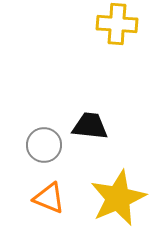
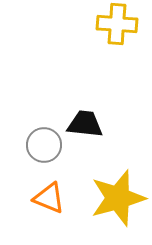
black trapezoid: moved 5 px left, 2 px up
yellow star: rotated 8 degrees clockwise
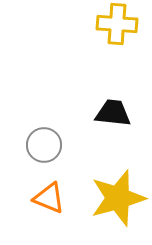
black trapezoid: moved 28 px right, 11 px up
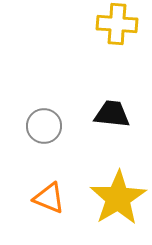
black trapezoid: moved 1 px left, 1 px down
gray circle: moved 19 px up
yellow star: rotated 16 degrees counterclockwise
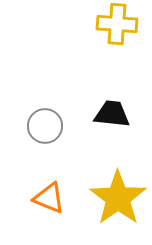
gray circle: moved 1 px right
yellow star: rotated 4 degrees counterclockwise
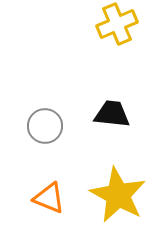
yellow cross: rotated 27 degrees counterclockwise
yellow star: moved 3 px up; rotated 8 degrees counterclockwise
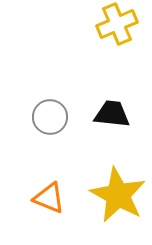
gray circle: moved 5 px right, 9 px up
